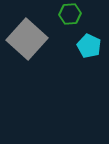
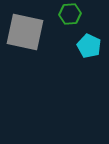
gray square: moved 2 px left, 7 px up; rotated 30 degrees counterclockwise
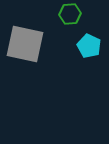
gray square: moved 12 px down
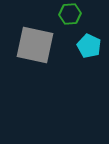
gray square: moved 10 px right, 1 px down
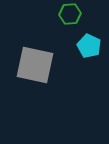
gray square: moved 20 px down
